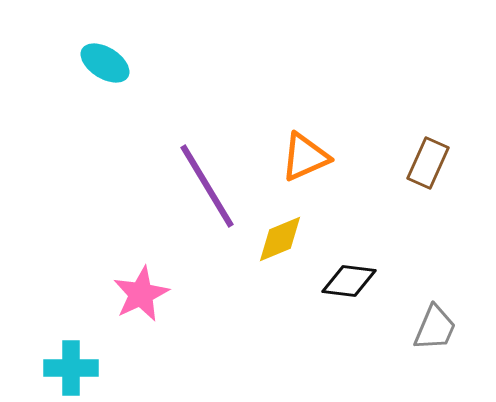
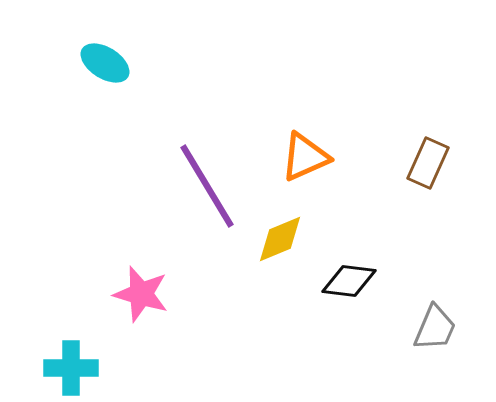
pink star: rotated 30 degrees counterclockwise
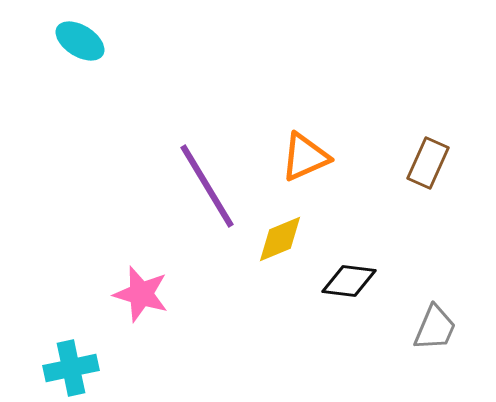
cyan ellipse: moved 25 px left, 22 px up
cyan cross: rotated 12 degrees counterclockwise
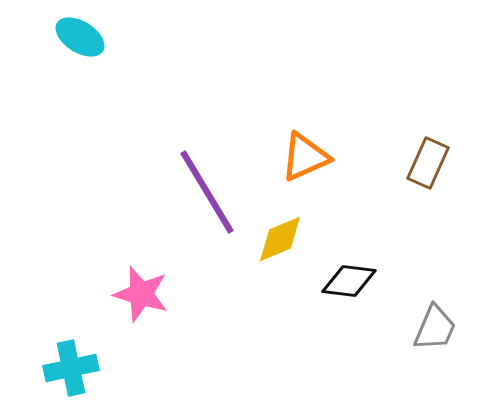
cyan ellipse: moved 4 px up
purple line: moved 6 px down
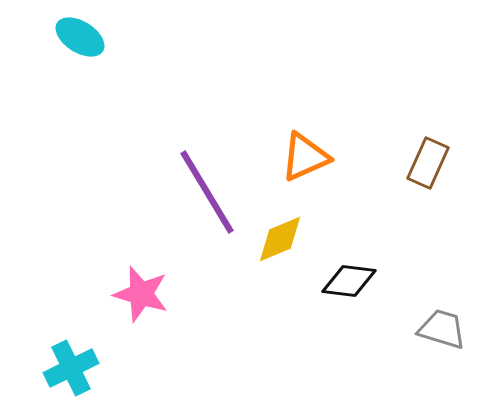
gray trapezoid: moved 7 px right, 1 px down; rotated 96 degrees counterclockwise
cyan cross: rotated 14 degrees counterclockwise
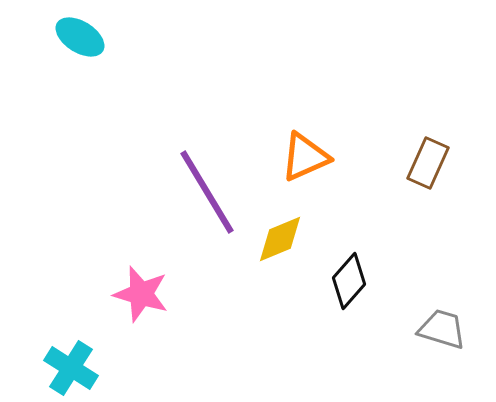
black diamond: rotated 56 degrees counterclockwise
cyan cross: rotated 32 degrees counterclockwise
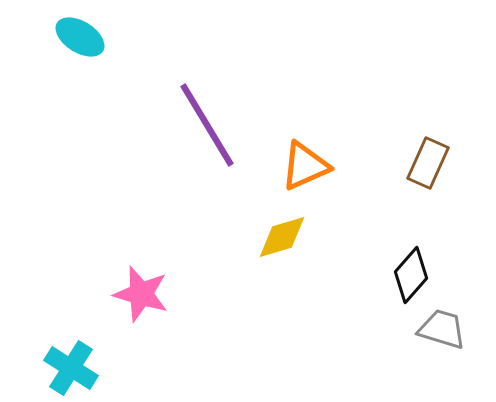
orange triangle: moved 9 px down
purple line: moved 67 px up
yellow diamond: moved 2 px right, 2 px up; rotated 6 degrees clockwise
black diamond: moved 62 px right, 6 px up
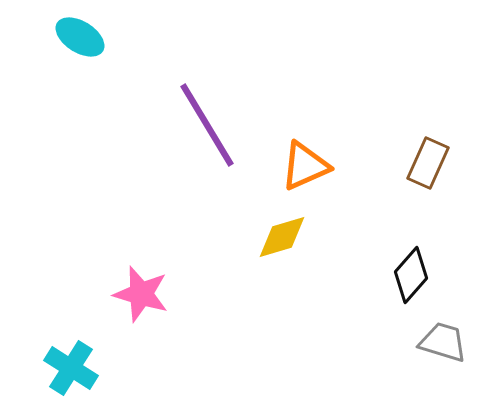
gray trapezoid: moved 1 px right, 13 px down
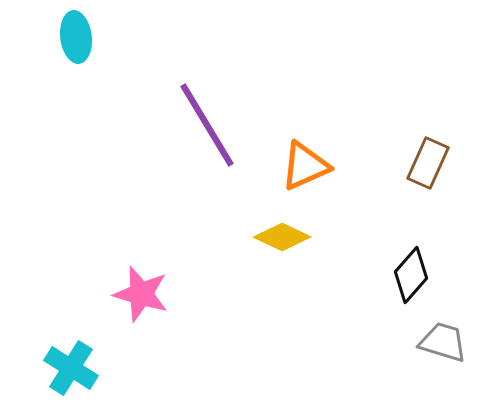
cyan ellipse: moved 4 px left; rotated 51 degrees clockwise
yellow diamond: rotated 42 degrees clockwise
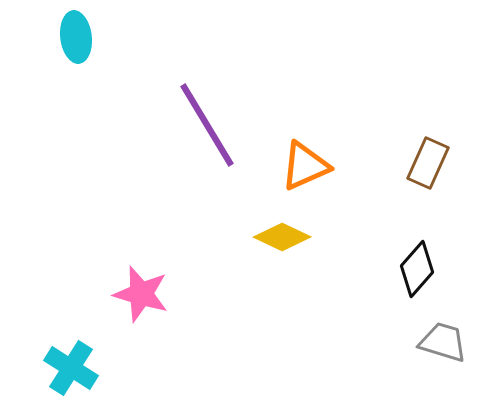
black diamond: moved 6 px right, 6 px up
